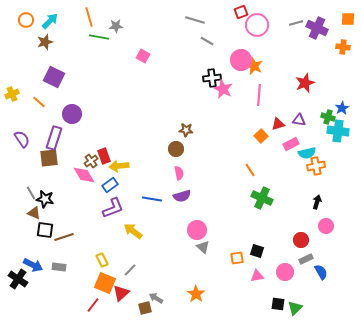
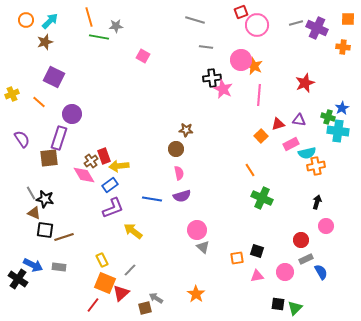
gray line at (207, 41): moved 1 px left, 6 px down; rotated 24 degrees counterclockwise
purple rectangle at (54, 138): moved 5 px right
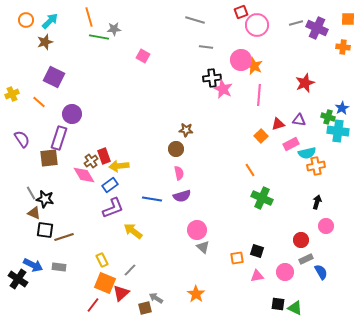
gray star at (116, 26): moved 2 px left, 3 px down
green triangle at (295, 308): rotated 49 degrees counterclockwise
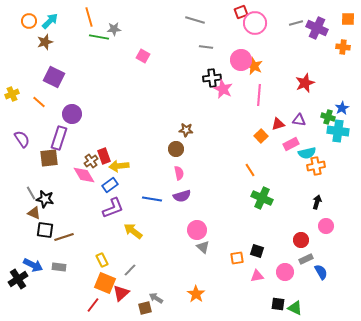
orange circle at (26, 20): moved 3 px right, 1 px down
pink circle at (257, 25): moved 2 px left, 2 px up
black cross at (18, 279): rotated 24 degrees clockwise
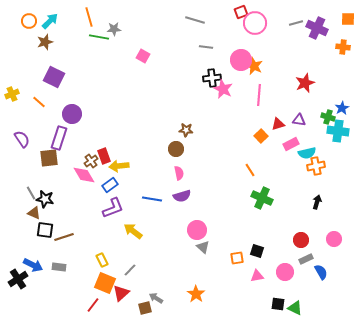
pink circle at (326, 226): moved 8 px right, 13 px down
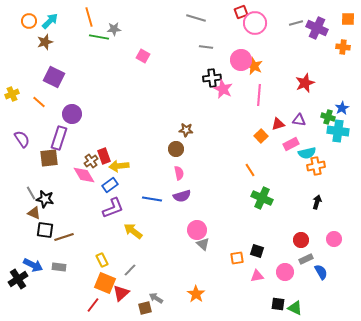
gray line at (195, 20): moved 1 px right, 2 px up
gray triangle at (203, 247): moved 3 px up
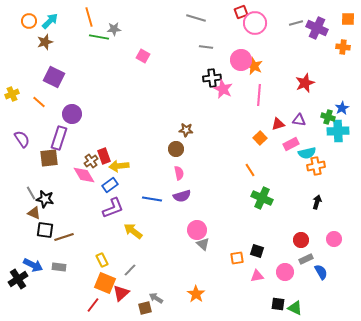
cyan cross at (338, 131): rotated 10 degrees counterclockwise
orange square at (261, 136): moved 1 px left, 2 px down
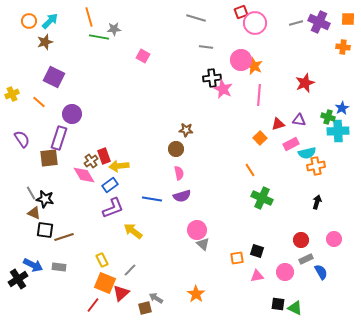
purple cross at (317, 28): moved 2 px right, 6 px up
